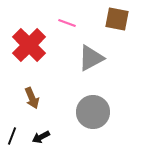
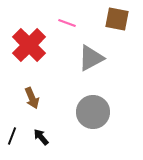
black arrow: rotated 78 degrees clockwise
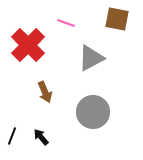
pink line: moved 1 px left
red cross: moved 1 px left
brown arrow: moved 13 px right, 6 px up
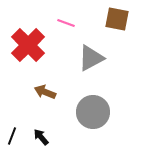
brown arrow: rotated 135 degrees clockwise
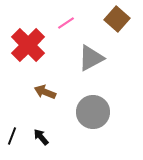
brown square: rotated 30 degrees clockwise
pink line: rotated 54 degrees counterclockwise
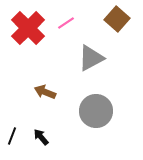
red cross: moved 17 px up
gray circle: moved 3 px right, 1 px up
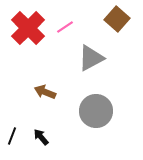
pink line: moved 1 px left, 4 px down
